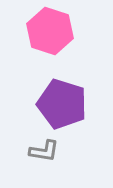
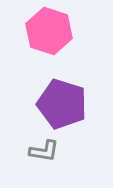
pink hexagon: moved 1 px left
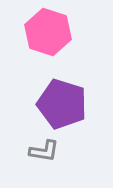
pink hexagon: moved 1 px left, 1 px down
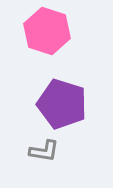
pink hexagon: moved 1 px left, 1 px up
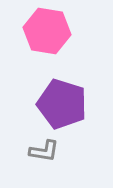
pink hexagon: rotated 9 degrees counterclockwise
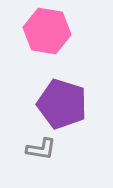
gray L-shape: moved 3 px left, 2 px up
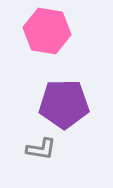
purple pentagon: moved 2 px right; rotated 18 degrees counterclockwise
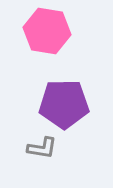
gray L-shape: moved 1 px right, 1 px up
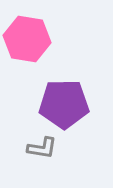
pink hexagon: moved 20 px left, 8 px down
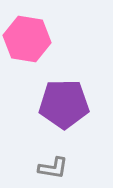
gray L-shape: moved 11 px right, 20 px down
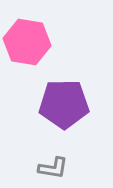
pink hexagon: moved 3 px down
